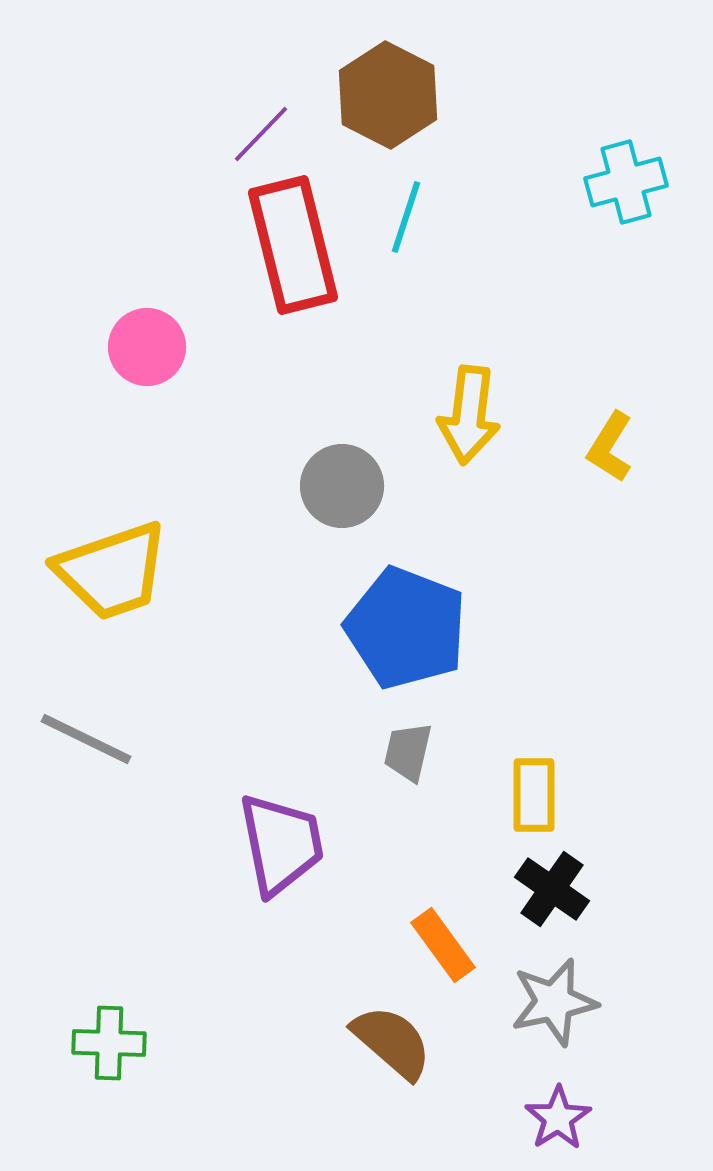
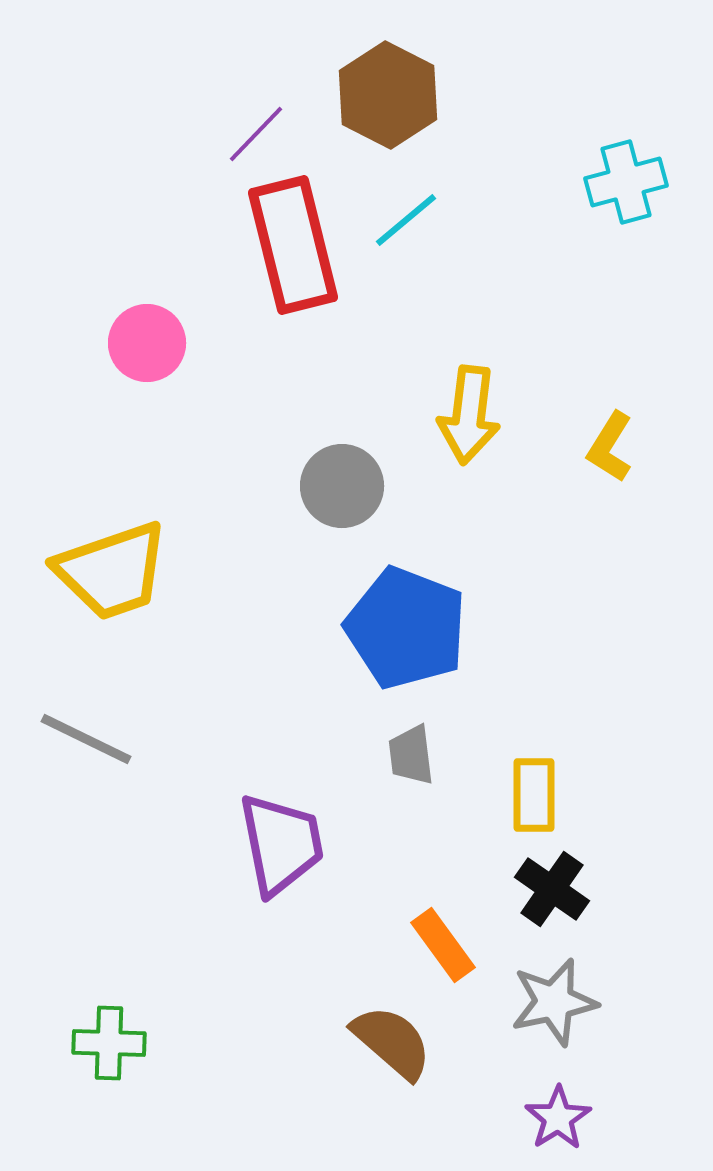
purple line: moved 5 px left
cyan line: moved 3 px down; rotated 32 degrees clockwise
pink circle: moved 4 px up
gray trapezoid: moved 3 px right, 3 px down; rotated 20 degrees counterclockwise
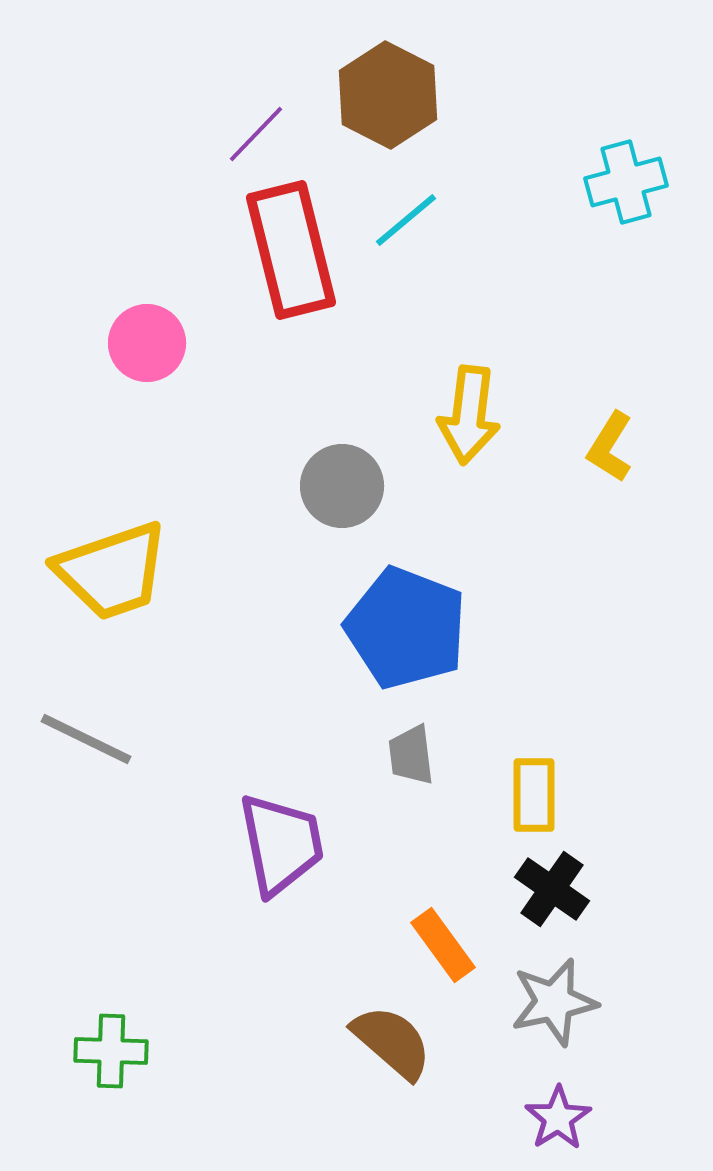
red rectangle: moved 2 px left, 5 px down
green cross: moved 2 px right, 8 px down
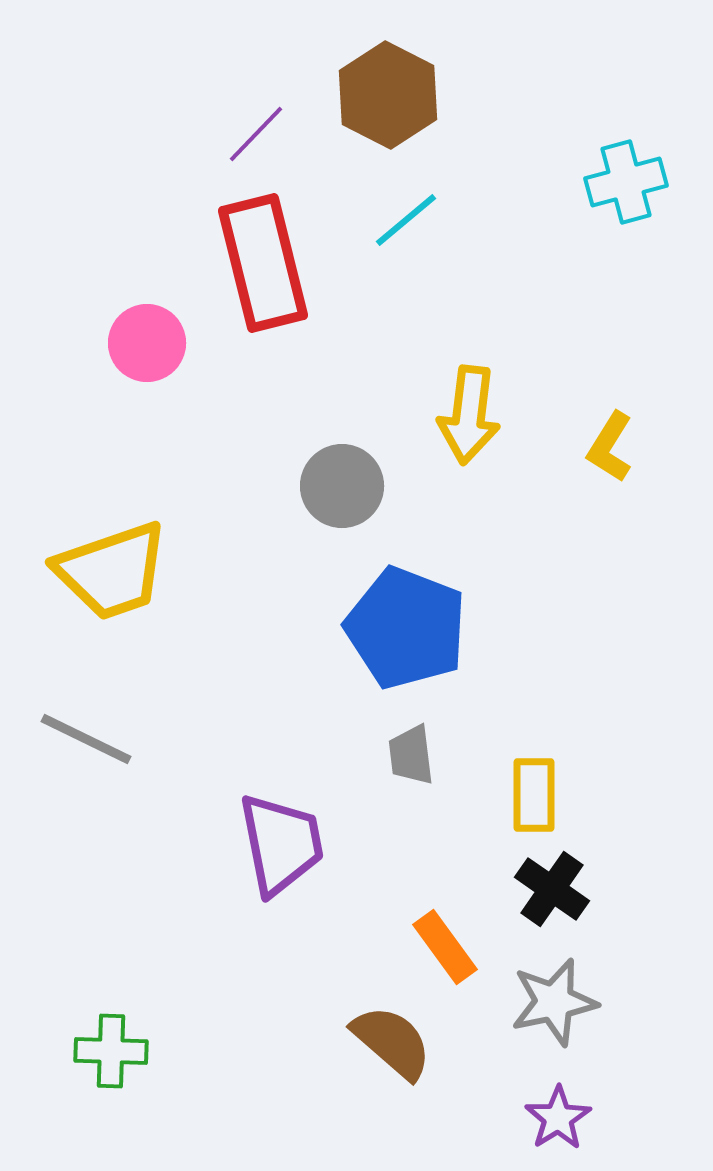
red rectangle: moved 28 px left, 13 px down
orange rectangle: moved 2 px right, 2 px down
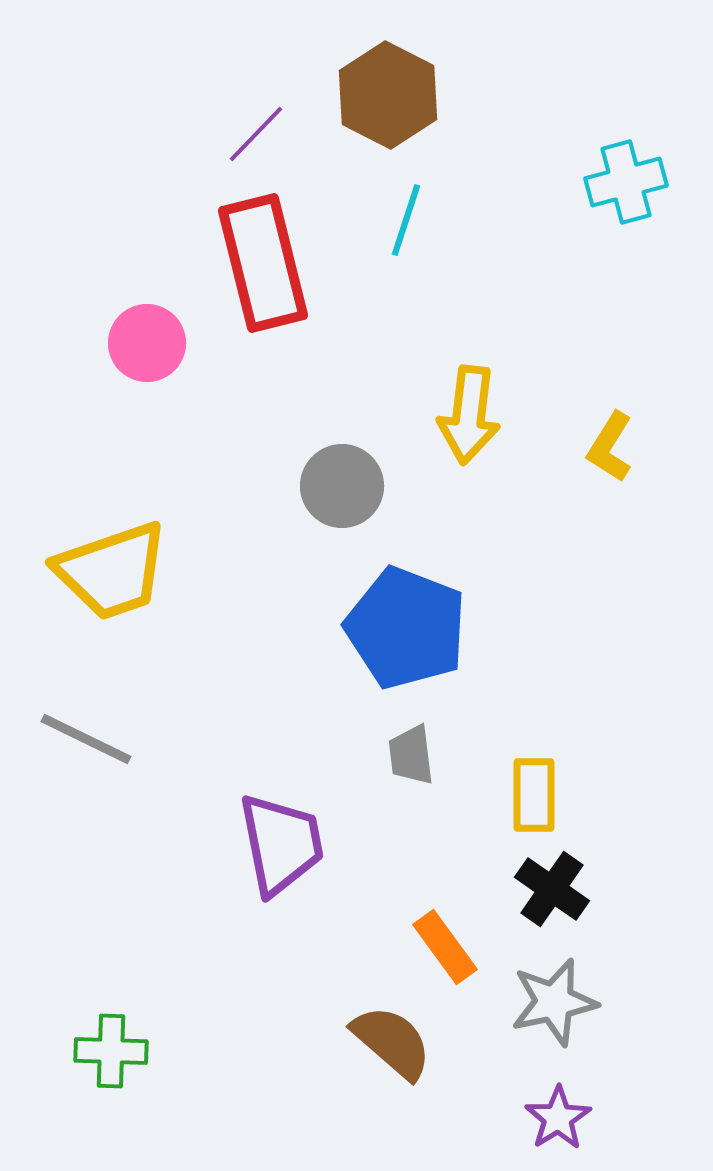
cyan line: rotated 32 degrees counterclockwise
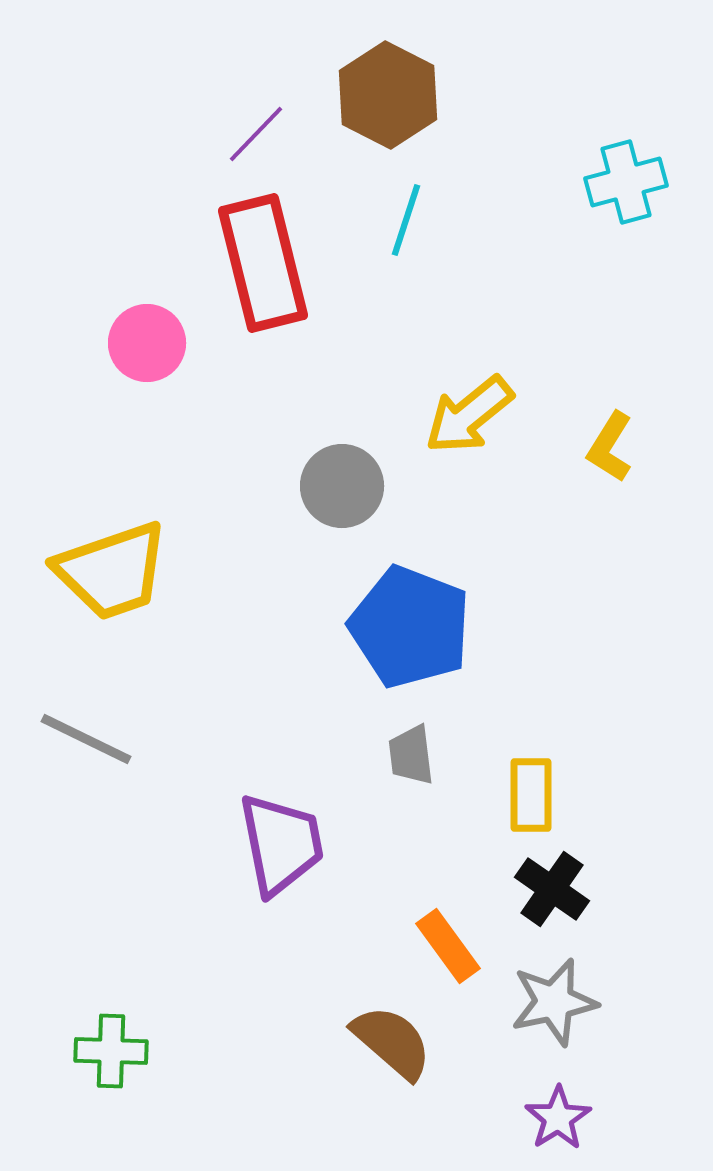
yellow arrow: rotated 44 degrees clockwise
blue pentagon: moved 4 px right, 1 px up
yellow rectangle: moved 3 px left
orange rectangle: moved 3 px right, 1 px up
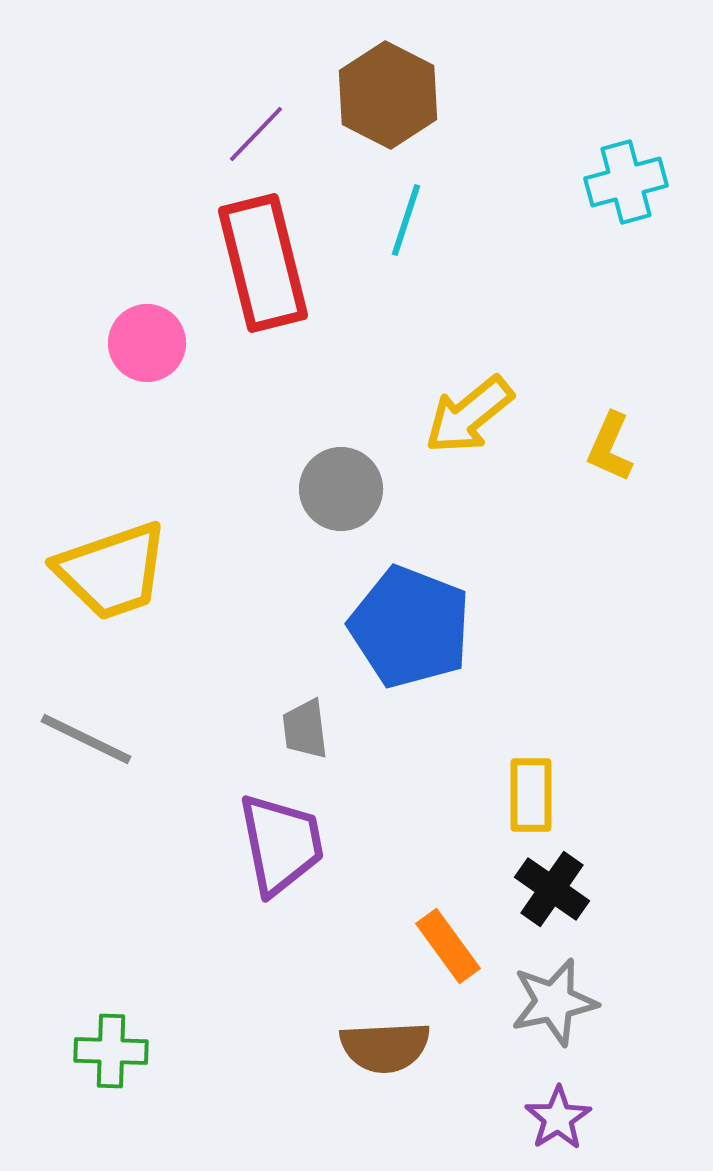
yellow L-shape: rotated 8 degrees counterclockwise
gray circle: moved 1 px left, 3 px down
gray trapezoid: moved 106 px left, 26 px up
brown semicircle: moved 7 px left, 5 px down; rotated 136 degrees clockwise
